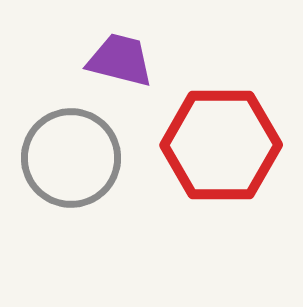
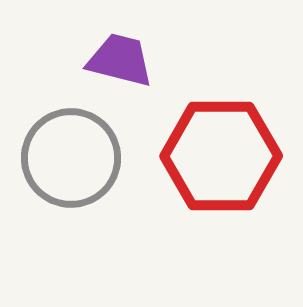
red hexagon: moved 11 px down
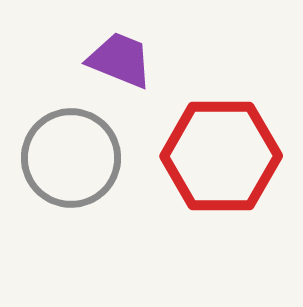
purple trapezoid: rotated 8 degrees clockwise
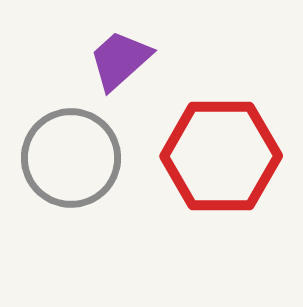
purple trapezoid: rotated 64 degrees counterclockwise
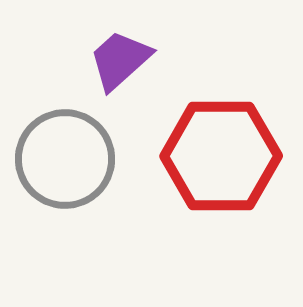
gray circle: moved 6 px left, 1 px down
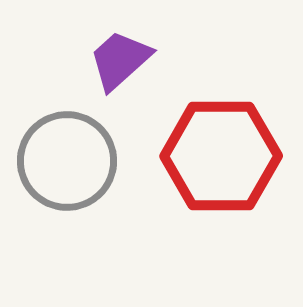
gray circle: moved 2 px right, 2 px down
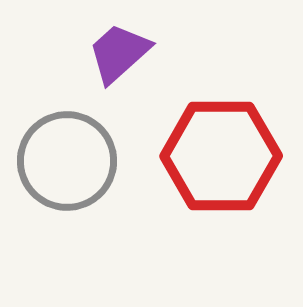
purple trapezoid: moved 1 px left, 7 px up
